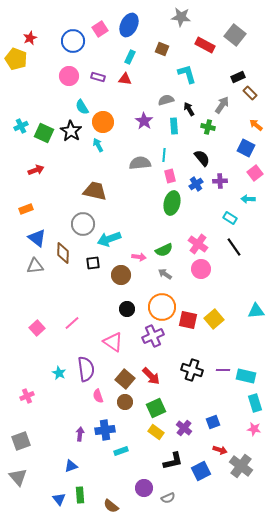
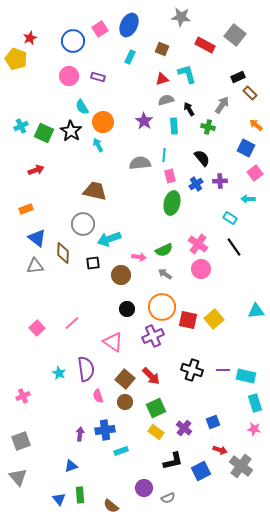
red triangle at (125, 79): moved 37 px right; rotated 24 degrees counterclockwise
pink cross at (27, 396): moved 4 px left
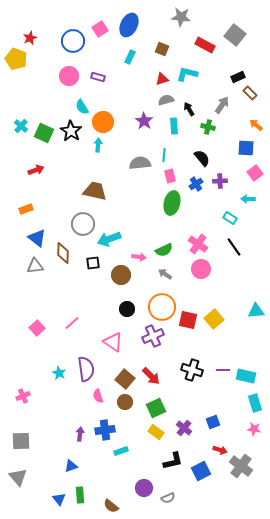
cyan L-shape at (187, 74): rotated 60 degrees counterclockwise
cyan cross at (21, 126): rotated 24 degrees counterclockwise
cyan arrow at (98, 145): rotated 32 degrees clockwise
blue square at (246, 148): rotated 24 degrees counterclockwise
gray square at (21, 441): rotated 18 degrees clockwise
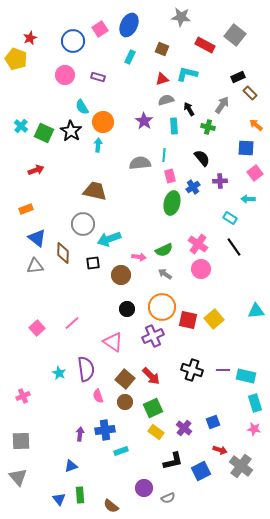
pink circle at (69, 76): moved 4 px left, 1 px up
blue cross at (196, 184): moved 3 px left, 3 px down
green square at (156, 408): moved 3 px left
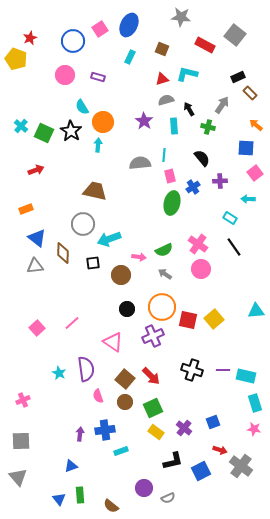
pink cross at (23, 396): moved 4 px down
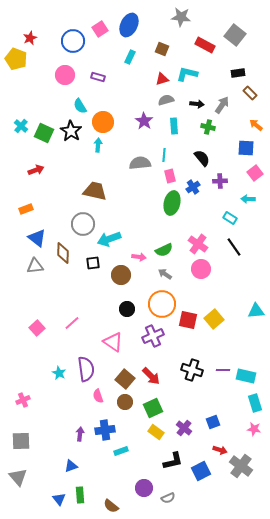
black rectangle at (238, 77): moved 4 px up; rotated 16 degrees clockwise
cyan semicircle at (82, 107): moved 2 px left, 1 px up
black arrow at (189, 109): moved 8 px right, 5 px up; rotated 128 degrees clockwise
orange circle at (162, 307): moved 3 px up
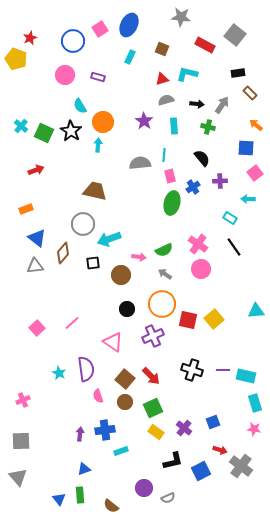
brown diamond at (63, 253): rotated 40 degrees clockwise
blue triangle at (71, 466): moved 13 px right, 3 px down
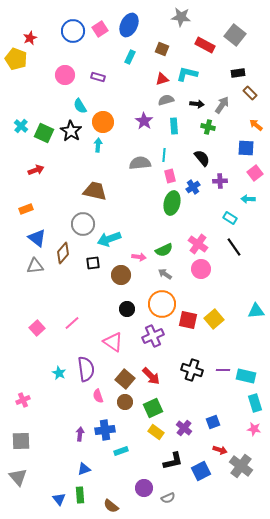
blue circle at (73, 41): moved 10 px up
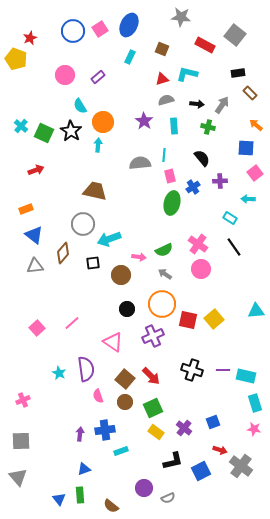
purple rectangle at (98, 77): rotated 56 degrees counterclockwise
blue triangle at (37, 238): moved 3 px left, 3 px up
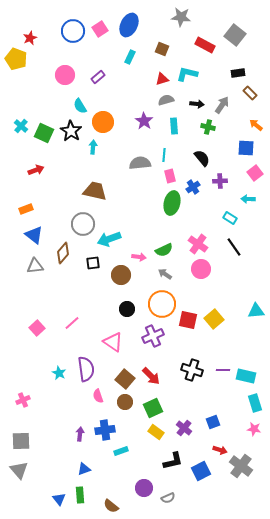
cyan arrow at (98, 145): moved 5 px left, 2 px down
gray triangle at (18, 477): moved 1 px right, 7 px up
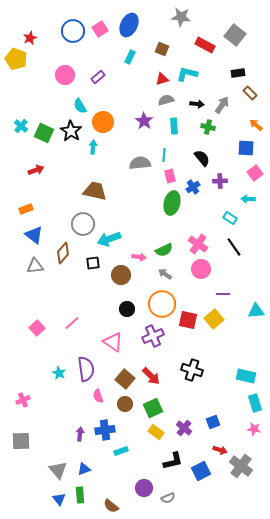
purple line at (223, 370): moved 76 px up
brown circle at (125, 402): moved 2 px down
gray triangle at (19, 470): moved 39 px right
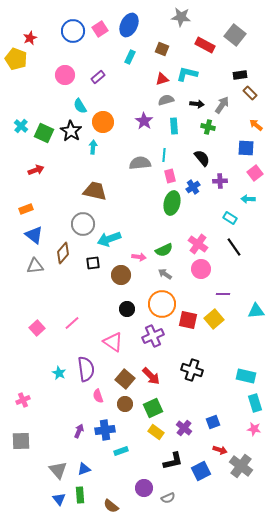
black rectangle at (238, 73): moved 2 px right, 2 px down
purple arrow at (80, 434): moved 1 px left, 3 px up; rotated 16 degrees clockwise
